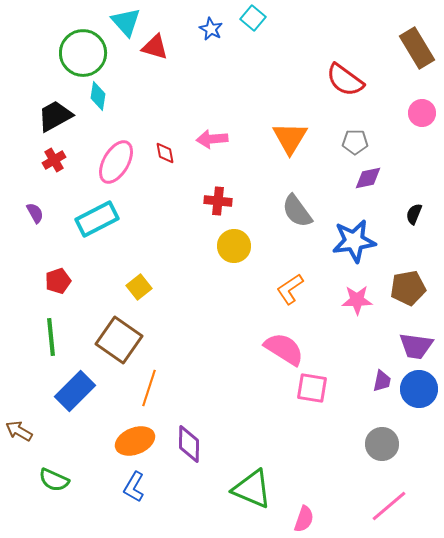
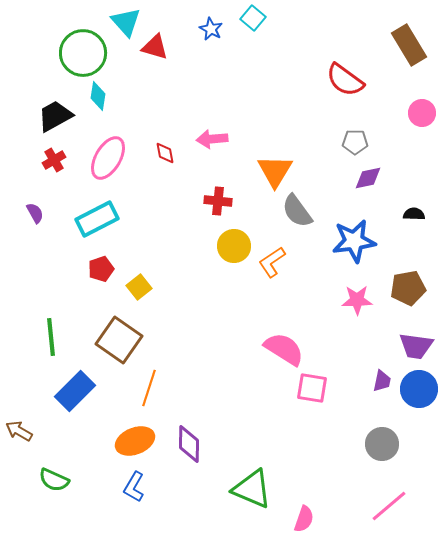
brown rectangle at (417, 48): moved 8 px left, 3 px up
orange triangle at (290, 138): moved 15 px left, 33 px down
pink ellipse at (116, 162): moved 8 px left, 4 px up
black semicircle at (414, 214): rotated 70 degrees clockwise
red pentagon at (58, 281): moved 43 px right, 12 px up
orange L-shape at (290, 289): moved 18 px left, 27 px up
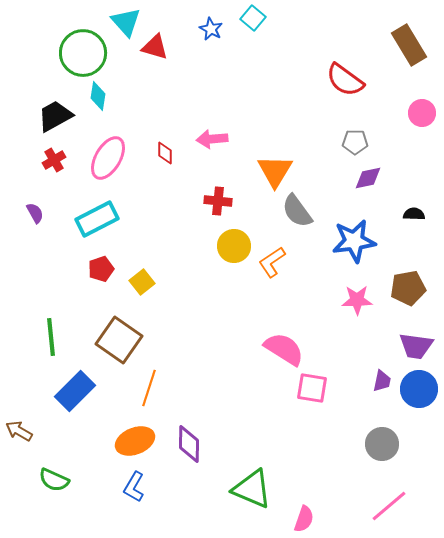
red diamond at (165, 153): rotated 10 degrees clockwise
yellow square at (139, 287): moved 3 px right, 5 px up
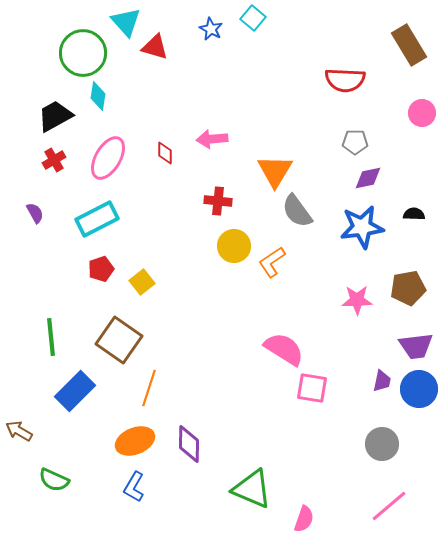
red semicircle at (345, 80): rotated 33 degrees counterclockwise
blue star at (354, 241): moved 8 px right, 14 px up
purple trapezoid at (416, 346): rotated 15 degrees counterclockwise
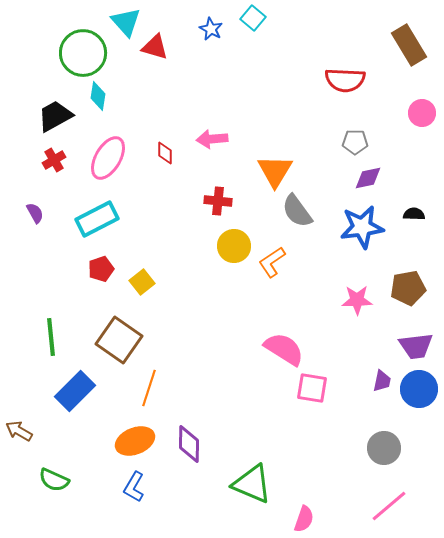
gray circle at (382, 444): moved 2 px right, 4 px down
green triangle at (252, 489): moved 5 px up
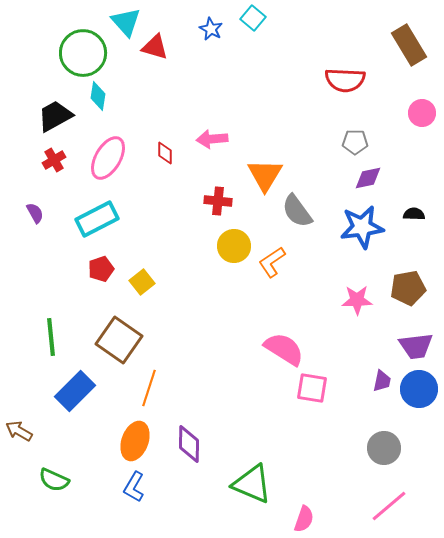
orange triangle at (275, 171): moved 10 px left, 4 px down
orange ellipse at (135, 441): rotated 48 degrees counterclockwise
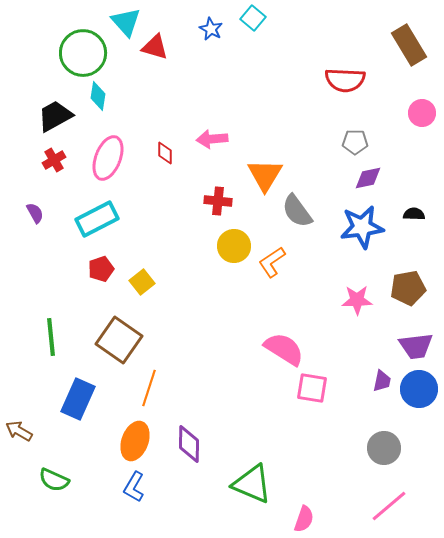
pink ellipse at (108, 158): rotated 9 degrees counterclockwise
blue rectangle at (75, 391): moved 3 px right, 8 px down; rotated 21 degrees counterclockwise
